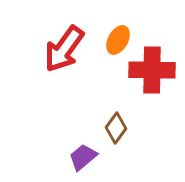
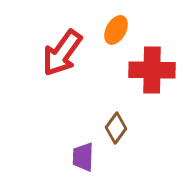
orange ellipse: moved 2 px left, 10 px up
red arrow: moved 2 px left, 4 px down
purple trapezoid: rotated 48 degrees counterclockwise
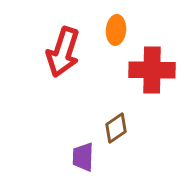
orange ellipse: rotated 24 degrees counterclockwise
red arrow: moved 1 px right, 1 px up; rotated 18 degrees counterclockwise
brown diamond: rotated 20 degrees clockwise
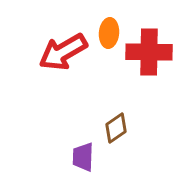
orange ellipse: moved 7 px left, 3 px down
red arrow: rotated 42 degrees clockwise
red cross: moved 3 px left, 18 px up
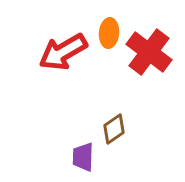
red cross: rotated 36 degrees clockwise
brown diamond: moved 2 px left, 1 px down
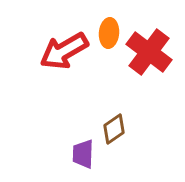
red arrow: moved 1 px right, 1 px up
purple trapezoid: moved 3 px up
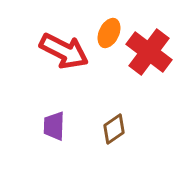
orange ellipse: rotated 20 degrees clockwise
red arrow: rotated 123 degrees counterclockwise
purple trapezoid: moved 29 px left, 28 px up
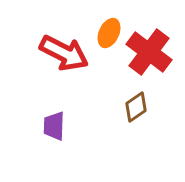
red arrow: moved 2 px down
brown diamond: moved 22 px right, 22 px up
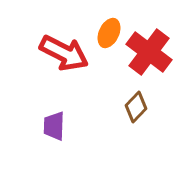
brown diamond: rotated 12 degrees counterclockwise
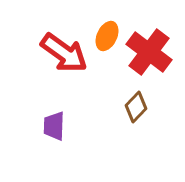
orange ellipse: moved 2 px left, 3 px down
red arrow: rotated 9 degrees clockwise
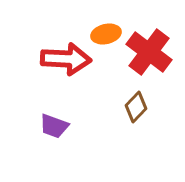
orange ellipse: moved 1 px left, 2 px up; rotated 52 degrees clockwise
red arrow: moved 2 px right, 6 px down; rotated 33 degrees counterclockwise
purple trapezoid: rotated 72 degrees counterclockwise
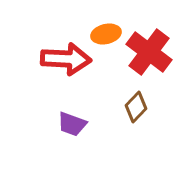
purple trapezoid: moved 18 px right, 2 px up
